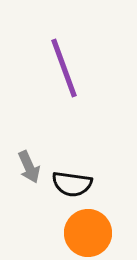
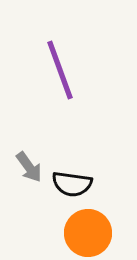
purple line: moved 4 px left, 2 px down
gray arrow: rotated 12 degrees counterclockwise
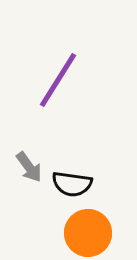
purple line: moved 2 px left, 10 px down; rotated 52 degrees clockwise
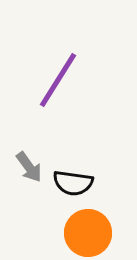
black semicircle: moved 1 px right, 1 px up
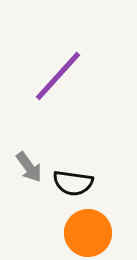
purple line: moved 4 px up; rotated 10 degrees clockwise
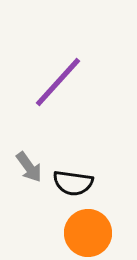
purple line: moved 6 px down
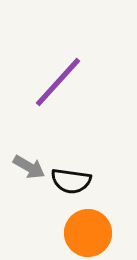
gray arrow: rotated 24 degrees counterclockwise
black semicircle: moved 2 px left, 2 px up
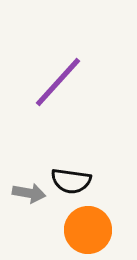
gray arrow: moved 26 px down; rotated 20 degrees counterclockwise
orange circle: moved 3 px up
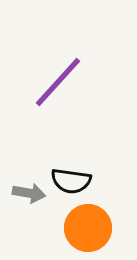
orange circle: moved 2 px up
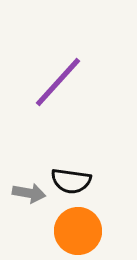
orange circle: moved 10 px left, 3 px down
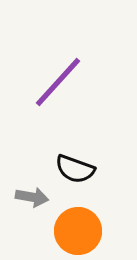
black semicircle: moved 4 px right, 12 px up; rotated 12 degrees clockwise
gray arrow: moved 3 px right, 4 px down
